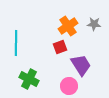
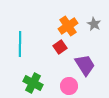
gray star: rotated 24 degrees clockwise
cyan line: moved 4 px right, 1 px down
red square: rotated 16 degrees counterclockwise
purple trapezoid: moved 4 px right
green cross: moved 4 px right, 4 px down
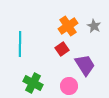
gray star: moved 2 px down
red square: moved 2 px right, 2 px down
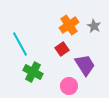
orange cross: moved 1 px right, 1 px up
cyan line: rotated 30 degrees counterclockwise
green cross: moved 11 px up
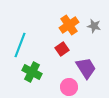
gray star: rotated 16 degrees counterclockwise
cyan line: moved 1 px down; rotated 50 degrees clockwise
purple trapezoid: moved 1 px right, 3 px down
green cross: moved 1 px left
pink circle: moved 1 px down
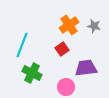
cyan line: moved 2 px right
purple trapezoid: rotated 65 degrees counterclockwise
green cross: moved 1 px down
pink circle: moved 3 px left
